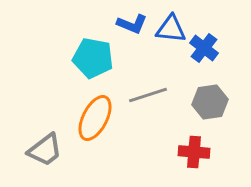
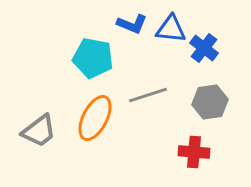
gray trapezoid: moved 6 px left, 19 px up
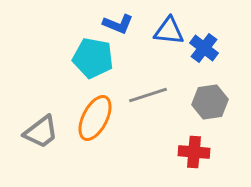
blue L-shape: moved 14 px left
blue triangle: moved 2 px left, 2 px down
gray trapezoid: moved 2 px right, 1 px down
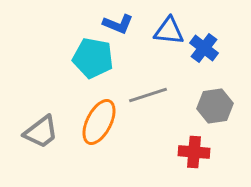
gray hexagon: moved 5 px right, 4 px down
orange ellipse: moved 4 px right, 4 px down
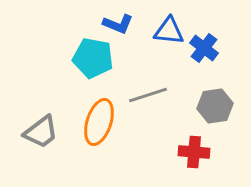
orange ellipse: rotated 9 degrees counterclockwise
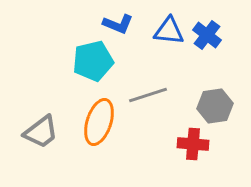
blue cross: moved 3 px right, 13 px up
cyan pentagon: moved 3 px down; rotated 24 degrees counterclockwise
red cross: moved 1 px left, 8 px up
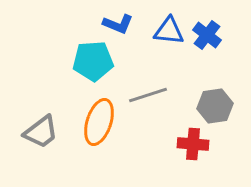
cyan pentagon: rotated 9 degrees clockwise
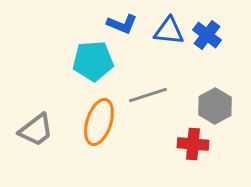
blue L-shape: moved 4 px right
gray hexagon: rotated 20 degrees counterclockwise
gray trapezoid: moved 5 px left, 2 px up
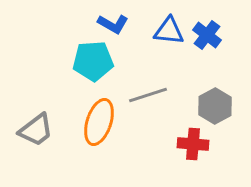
blue L-shape: moved 9 px left; rotated 8 degrees clockwise
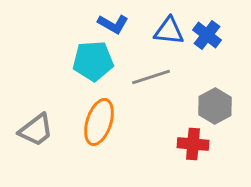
gray line: moved 3 px right, 18 px up
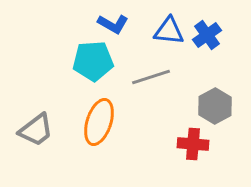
blue cross: rotated 16 degrees clockwise
